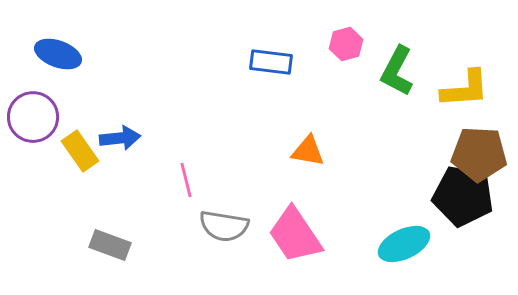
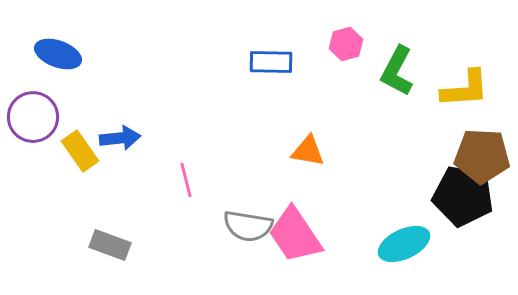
blue rectangle: rotated 6 degrees counterclockwise
brown pentagon: moved 3 px right, 2 px down
gray semicircle: moved 24 px right
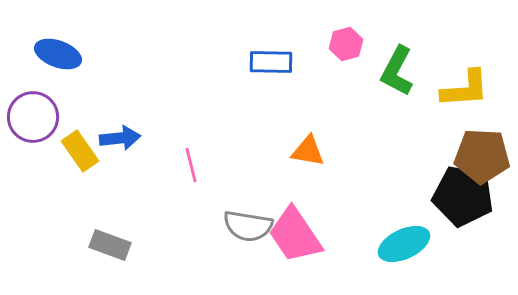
pink line: moved 5 px right, 15 px up
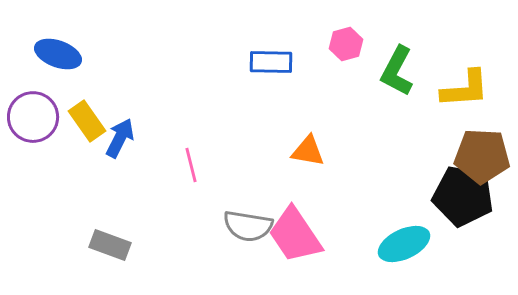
blue arrow: rotated 57 degrees counterclockwise
yellow rectangle: moved 7 px right, 30 px up
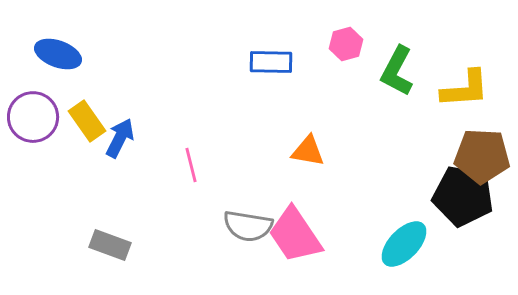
cyan ellipse: rotated 21 degrees counterclockwise
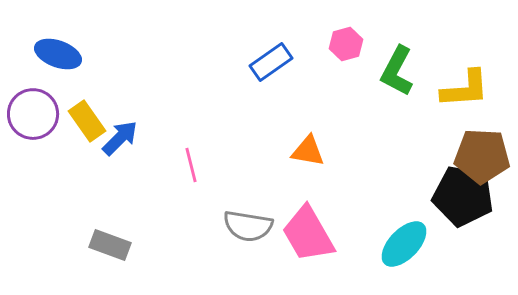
blue rectangle: rotated 36 degrees counterclockwise
purple circle: moved 3 px up
blue arrow: rotated 18 degrees clockwise
pink trapezoid: moved 13 px right, 1 px up; rotated 4 degrees clockwise
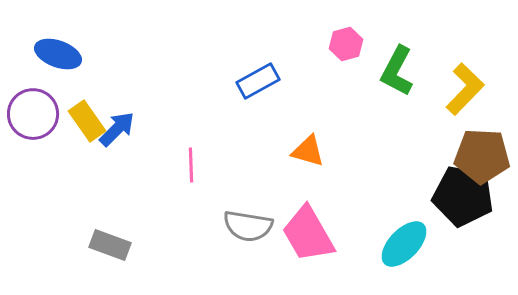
blue rectangle: moved 13 px left, 19 px down; rotated 6 degrees clockwise
yellow L-shape: rotated 42 degrees counterclockwise
blue arrow: moved 3 px left, 9 px up
orange triangle: rotated 6 degrees clockwise
pink line: rotated 12 degrees clockwise
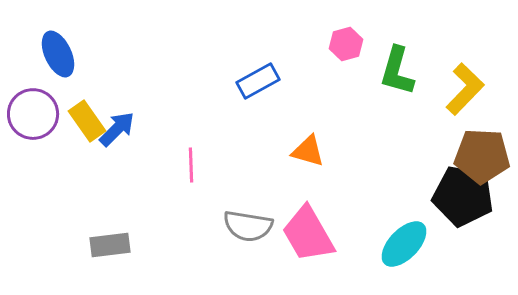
blue ellipse: rotated 45 degrees clockwise
green L-shape: rotated 12 degrees counterclockwise
gray rectangle: rotated 27 degrees counterclockwise
